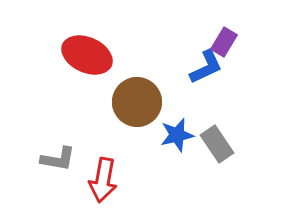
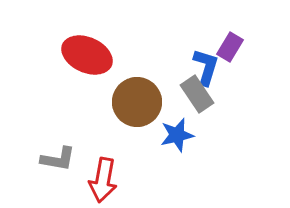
purple rectangle: moved 6 px right, 5 px down
blue L-shape: rotated 48 degrees counterclockwise
gray rectangle: moved 20 px left, 50 px up
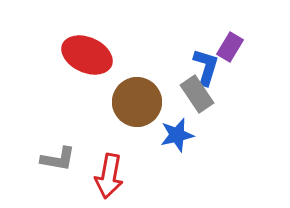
red arrow: moved 6 px right, 4 px up
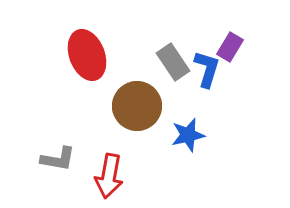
red ellipse: rotated 45 degrees clockwise
blue L-shape: moved 1 px right, 2 px down
gray rectangle: moved 24 px left, 32 px up
brown circle: moved 4 px down
blue star: moved 11 px right
